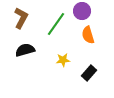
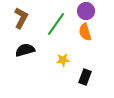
purple circle: moved 4 px right
orange semicircle: moved 3 px left, 3 px up
black rectangle: moved 4 px left, 4 px down; rotated 21 degrees counterclockwise
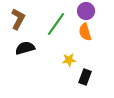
brown L-shape: moved 3 px left, 1 px down
black semicircle: moved 2 px up
yellow star: moved 6 px right
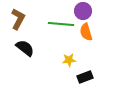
purple circle: moved 3 px left
green line: moved 5 px right; rotated 60 degrees clockwise
orange semicircle: moved 1 px right
black semicircle: rotated 54 degrees clockwise
black rectangle: rotated 49 degrees clockwise
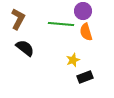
yellow star: moved 4 px right; rotated 16 degrees counterclockwise
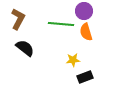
purple circle: moved 1 px right
yellow star: rotated 16 degrees clockwise
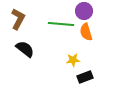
black semicircle: moved 1 px down
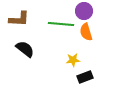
brown L-shape: moved 1 px right; rotated 65 degrees clockwise
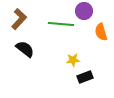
brown L-shape: rotated 50 degrees counterclockwise
orange semicircle: moved 15 px right
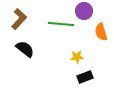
yellow star: moved 4 px right, 3 px up
